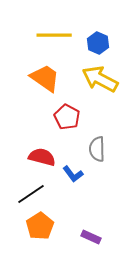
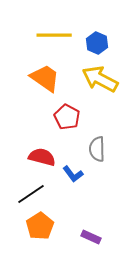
blue hexagon: moved 1 px left
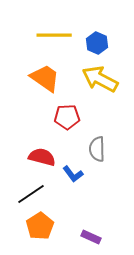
red pentagon: rotated 30 degrees counterclockwise
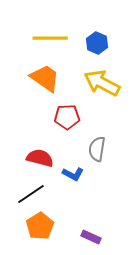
yellow line: moved 4 px left, 3 px down
yellow arrow: moved 2 px right, 4 px down
gray semicircle: rotated 10 degrees clockwise
red semicircle: moved 2 px left, 1 px down
blue L-shape: rotated 25 degrees counterclockwise
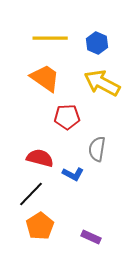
black line: rotated 12 degrees counterclockwise
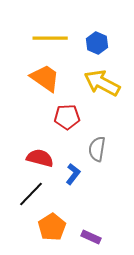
blue L-shape: rotated 80 degrees counterclockwise
orange pentagon: moved 12 px right, 1 px down
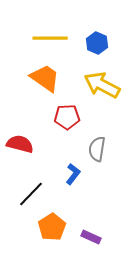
yellow arrow: moved 2 px down
red semicircle: moved 20 px left, 14 px up
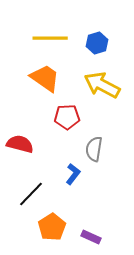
blue hexagon: rotated 20 degrees clockwise
gray semicircle: moved 3 px left
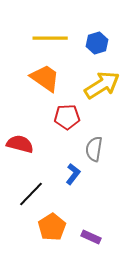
yellow arrow: rotated 120 degrees clockwise
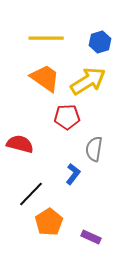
yellow line: moved 4 px left
blue hexagon: moved 3 px right, 1 px up
yellow arrow: moved 14 px left, 4 px up
orange pentagon: moved 3 px left, 5 px up
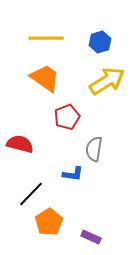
yellow arrow: moved 19 px right
red pentagon: rotated 20 degrees counterclockwise
blue L-shape: rotated 60 degrees clockwise
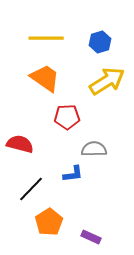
red pentagon: rotated 20 degrees clockwise
gray semicircle: rotated 80 degrees clockwise
blue L-shape: rotated 15 degrees counterclockwise
black line: moved 5 px up
